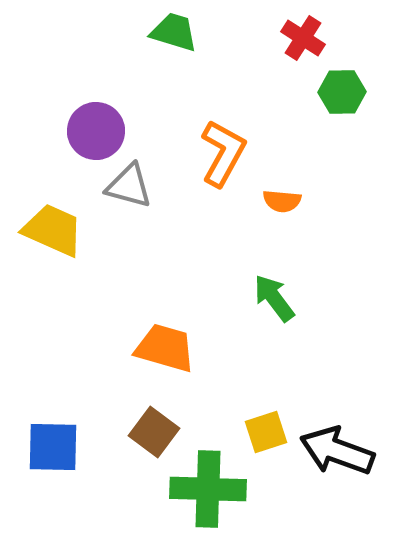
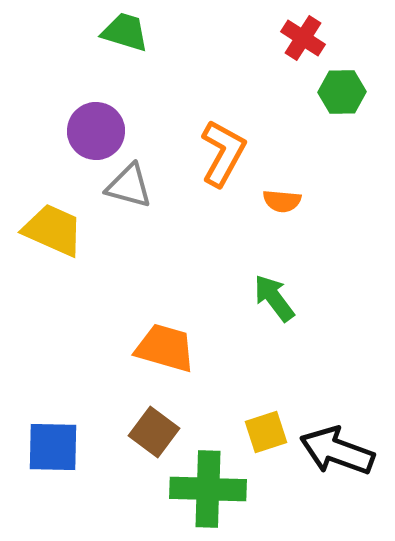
green trapezoid: moved 49 px left
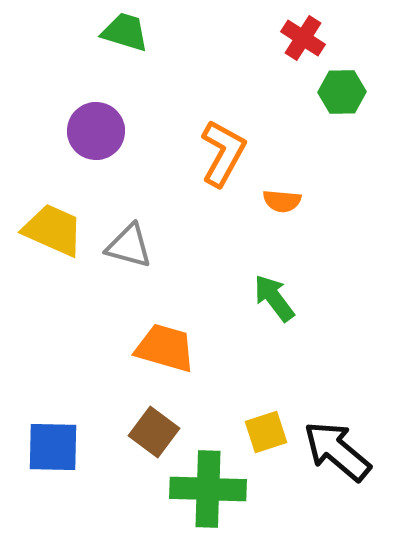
gray triangle: moved 60 px down
black arrow: rotated 20 degrees clockwise
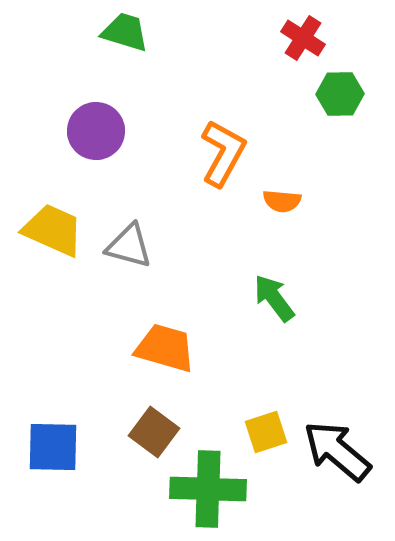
green hexagon: moved 2 px left, 2 px down
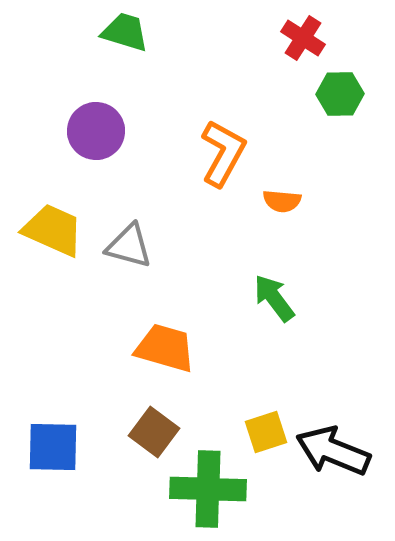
black arrow: moved 4 px left; rotated 18 degrees counterclockwise
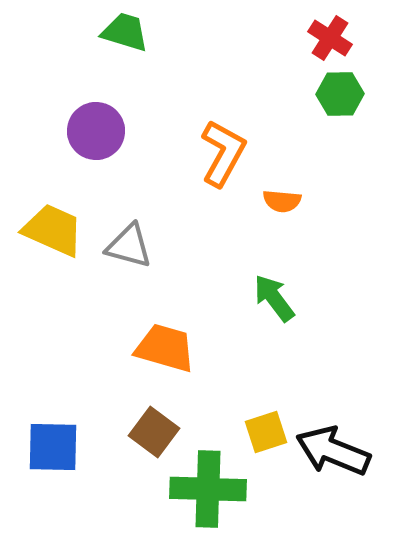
red cross: moved 27 px right
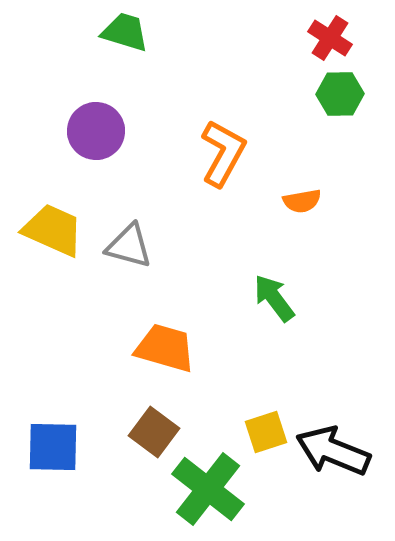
orange semicircle: moved 20 px right; rotated 15 degrees counterclockwise
green cross: rotated 36 degrees clockwise
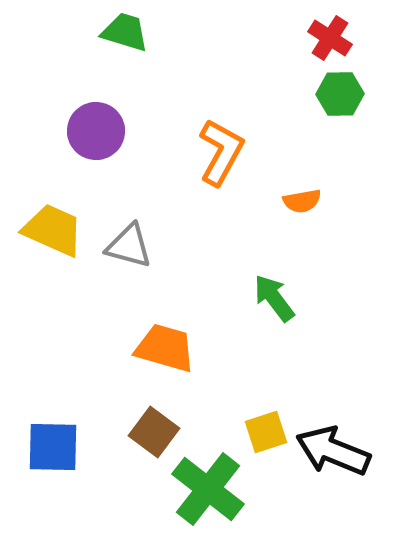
orange L-shape: moved 2 px left, 1 px up
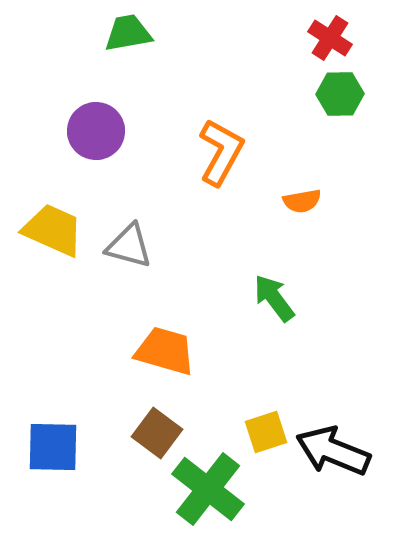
green trapezoid: moved 3 px right, 1 px down; rotated 27 degrees counterclockwise
orange trapezoid: moved 3 px down
brown square: moved 3 px right, 1 px down
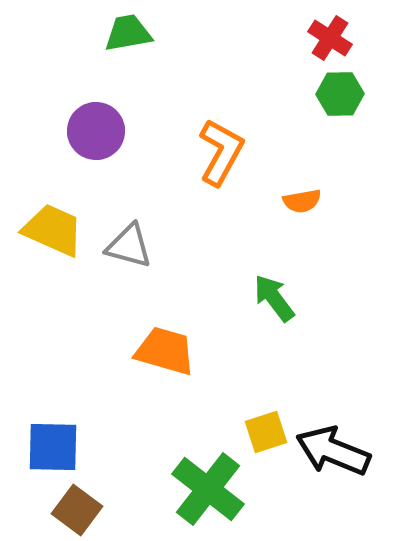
brown square: moved 80 px left, 77 px down
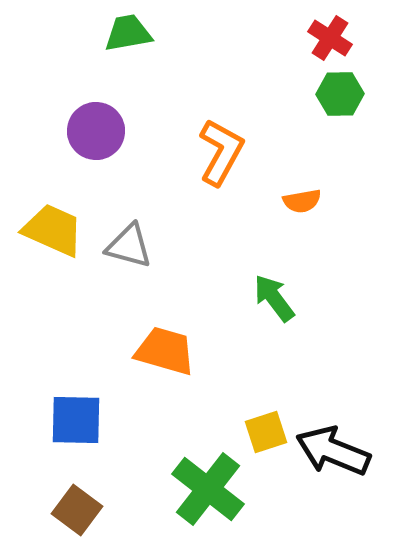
blue square: moved 23 px right, 27 px up
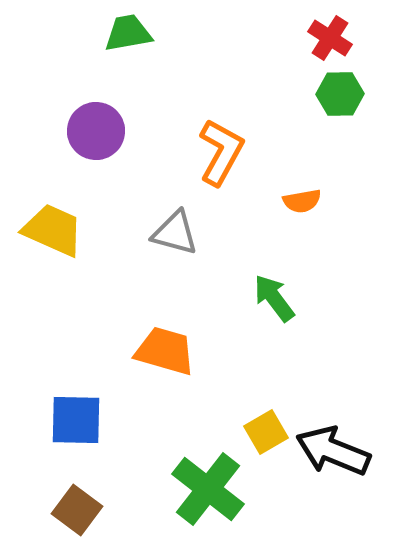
gray triangle: moved 46 px right, 13 px up
yellow square: rotated 12 degrees counterclockwise
